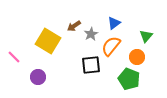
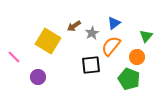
gray star: moved 1 px right, 1 px up
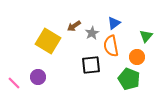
orange semicircle: rotated 50 degrees counterclockwise
pink line: moved 26 px down
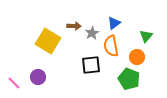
brown arrow: rotated 144 degrees counterclockwise
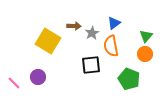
orange circle: moved 8 px right, 3 px up
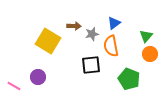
gray star: moved 1 px down; rotated 16 degrees clockwise
orange circle: moved 5 px right
pink line: moved 3 px down; rotated 16 degrees counterclockwise
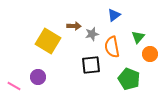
blue triangle: moved 8 px up
green triangle: moved 8 px left, 1 px down
orange semicircle: moved 1 px right, 1 px down
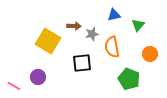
blue triangle: rotated 24 degrees clockwise
green triangle: moved 12 px up
black square: moved 9 px left, 2 px up
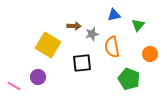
yellow square: moved 4 px down
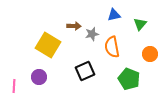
green triangle: moved 2 px right, 1 px up
black square: moved 3 px right, 8 px down; rotated 18 degrees counterclockwise
purple circle: moved 1 px right
pink line: rotated 64 degrees clockwise
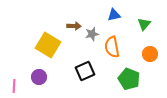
green triangle: moved 4 px right
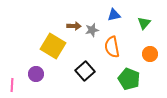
green triangle: moved 1 px up
gray star: moved 4 px up
yellow square: moved 5 px right, 1 px down
black square: rotated 18 degrees counterclockwise
purple circle: moved 3 px left, 3 px up
pink line: moved 2 px left, 1 px up
